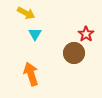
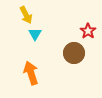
yellow arrow: moved 2 px down; rotated 36 degrees clockwise
red star: moved 2 px right, 3 px up
orange arrow: moved 1 px up
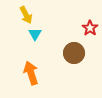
red star: moved 2 px right, 3 px up
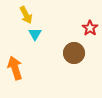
orange arrow: moved 16 px left, 5 px up
